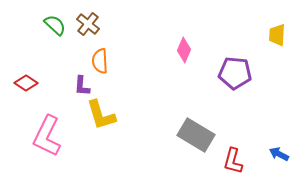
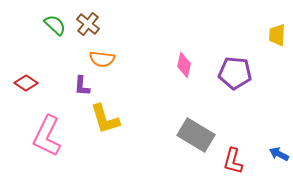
pink diamond: moved 15 px down; rotated 10 degrees counterclockwise
orange semicircle: moved 2 px right, 2 px up; rotated 80 degrees counterclockwise
yellow L-shape: moved 4 px right, 4 px down
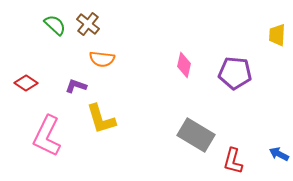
purple L-shape: moved 6 px left; rotated 105 degrees clockwise
yellow L-shape: moved 4 px left
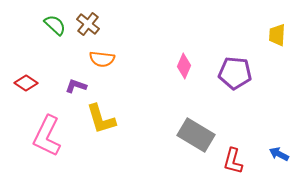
pink diamond: moved 1 px down; rotated 10 degrees clockwise
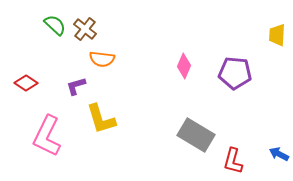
brown cross: moved 3 px left, 5 px down
purple L-shape: rotated 35 degrees counterclockwise
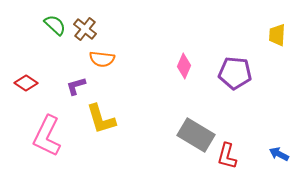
red L-shape: moved 6 px left, 5 px up
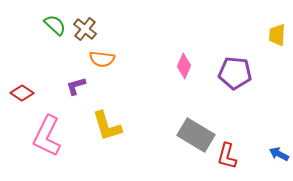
red diamond: moved 4 px left, 10 px down
yellow L-shape: moved 6 px right, 7 px down
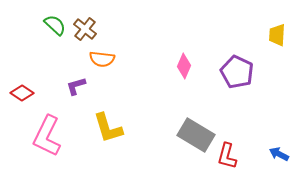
purple pentagon: moved 2 px right, 1 px up; rotated 20 degrees clockwise
yellow L-shape: moved 1 px right, 2 px down
